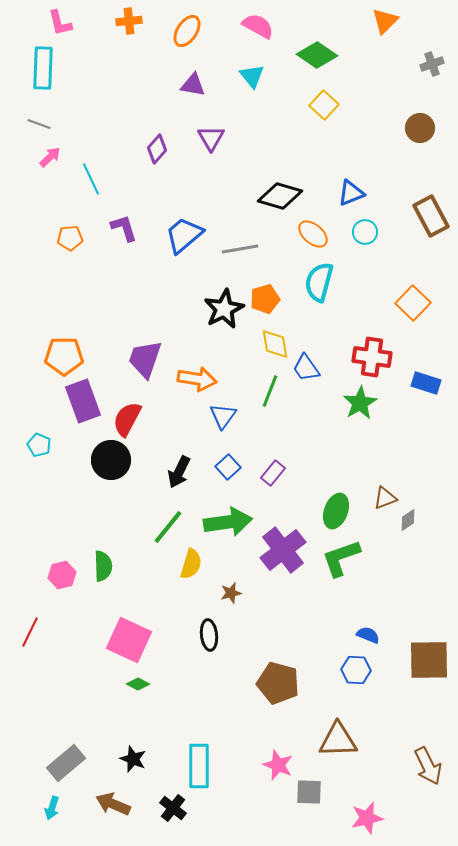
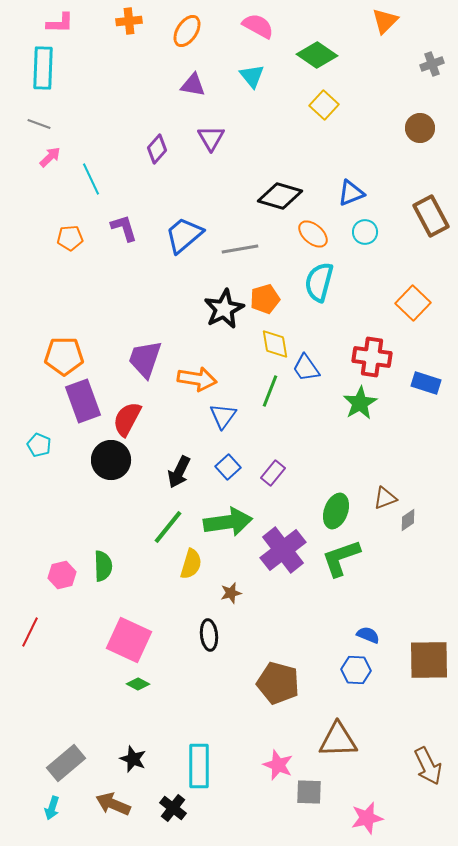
pink L-shape at (60, 23): rotated 76 degrees counterclockwise
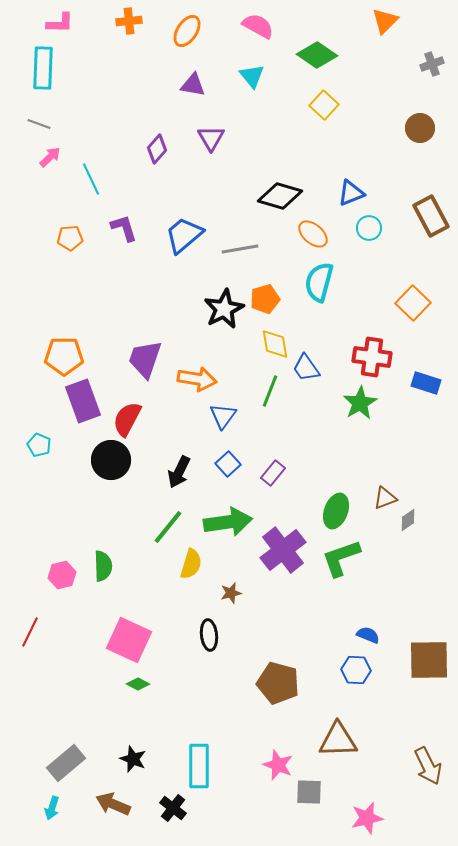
cyan circle at (365, 232): moved 4 px right, 4 px up
blue square at (228, 467): moved 3 px up
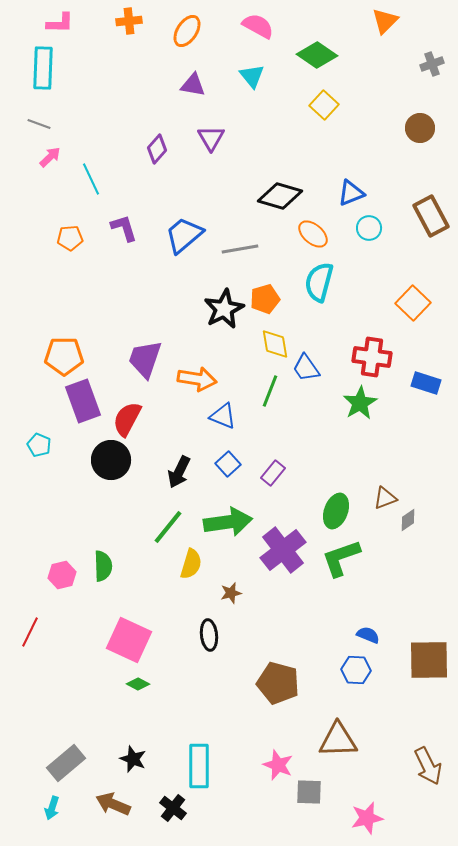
blue triangle at (223, 416): rotated 44 degrees counterclockwise
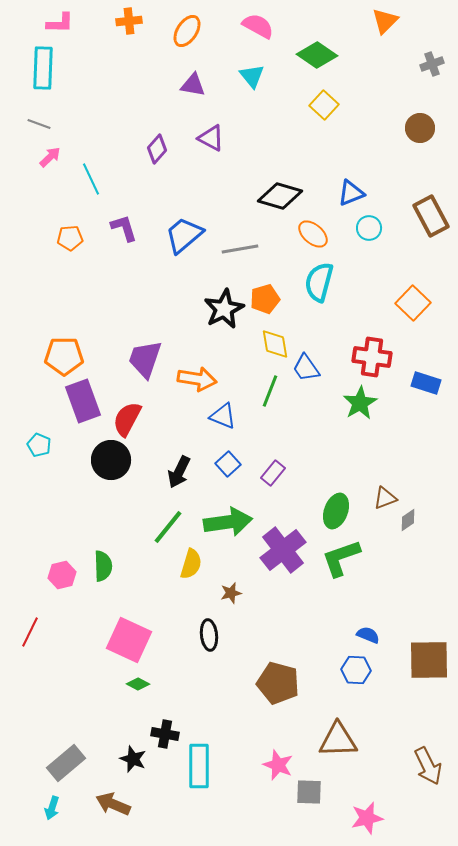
purple triangle at (211, 138): rotated 32 degrees counterclockwise
black cross at (173, 808): moved 8 px left, 74 px up; rotated 28 degrees counterclockwise
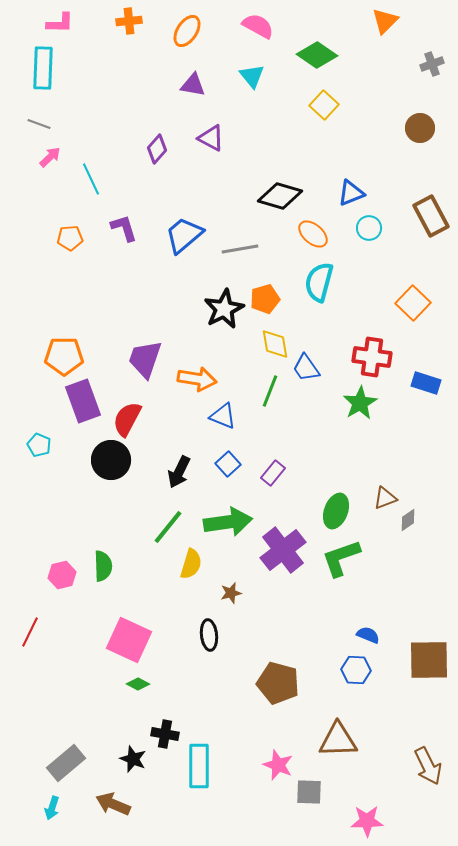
pink star at (367, 818): moved 3 px down; rotated 12 degrees clockwise
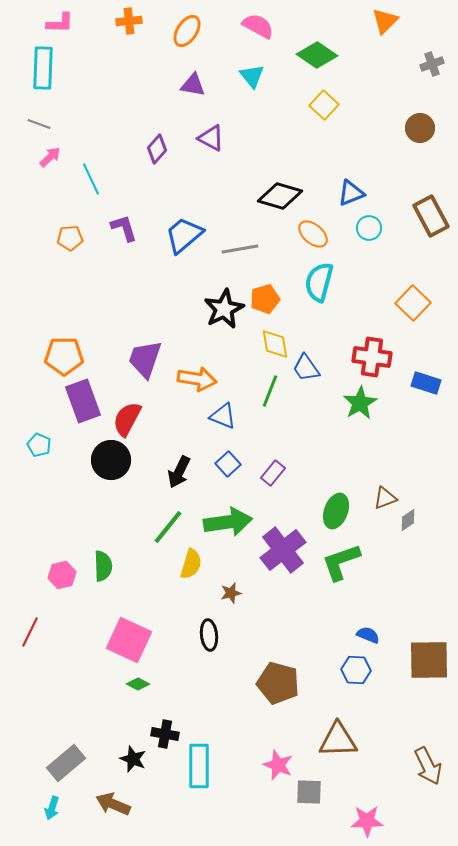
green L-shape at (341, 558): moved 4 px down
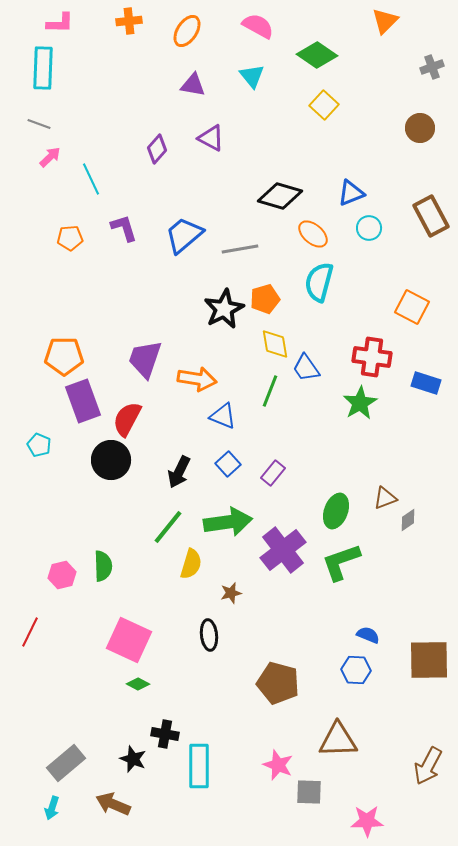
gray cross at (432, 64): moved 3 px down
orange square at (413, 303): moved 1 px left, 4 px down; rotated 16 degrees counterclockwise
brown arrow at (428, 766): rotated 54 degrees clockwise
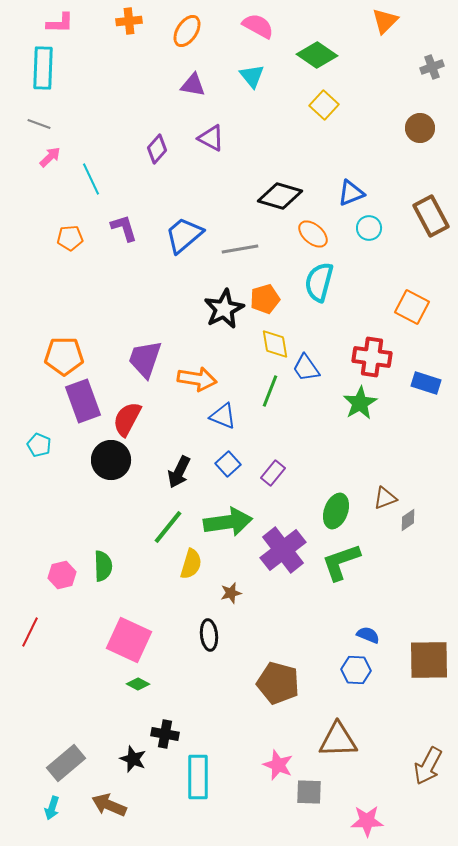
cyan rectangle at (199, 766): moved 1 px left, 11 px down
brown arrow at (113, 804): moved 4 px left, 1 px down
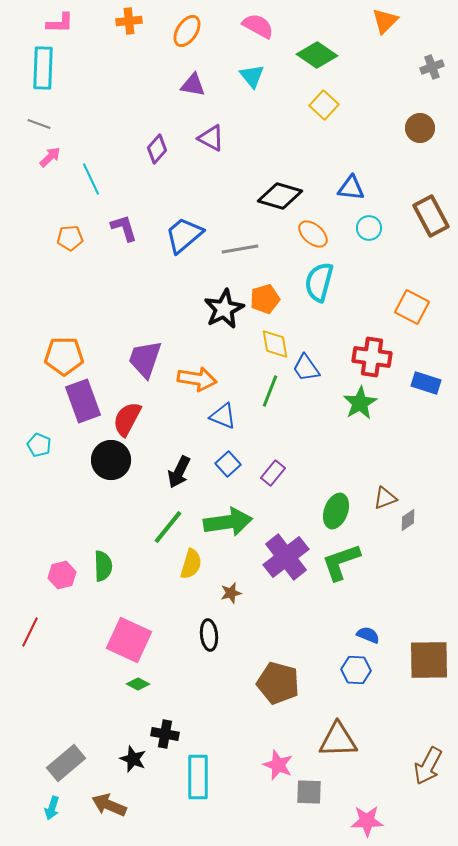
blue triangle at (351, 193): moved 5 px up; rotated 28 degrees clockwise
purple cross at (283, 550): moved 3 px right, 7 px down
